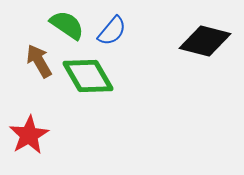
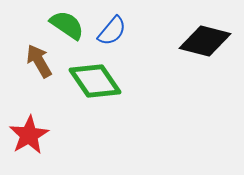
green diamond: moved 7 px right, 5 px down; rotated 4 degrees counterclockwise
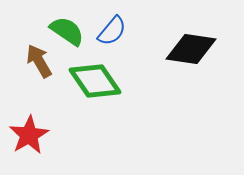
green semicircle: moved 6 px down
black diamond: moved 14 px left, 8 px down; rotated 6 degrees counterclockwise
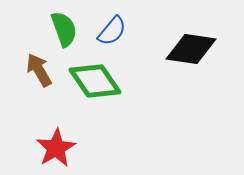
green semicircle: moved 3 px left, 2 px up; rotated 36 degrees clockwise
brown arrow: moved 9 px down
red star: moved 27 px right, 13 px down
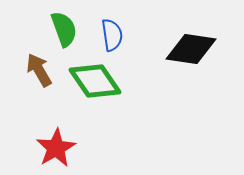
blue semicircle: moved 4 px down; rotated 48 degrees counterclockwise
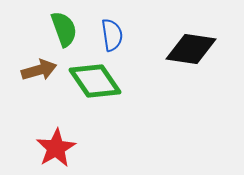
brown arrow: rotated 104 degrees clockwise
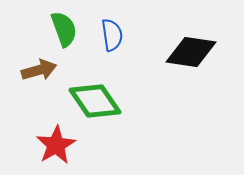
black diamond: moved 3 px down
green diamond: moved 20 px down
red star: moved 3 px up
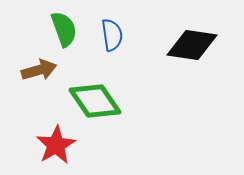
black diamond: moved 1 px right, 7 px up
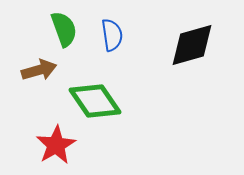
black diamond: rotated 24 degrees counterclockwise
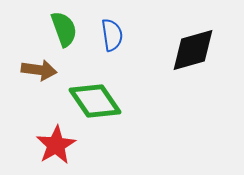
black diamond: moved 1 px right, 5 px down
brown arrow: rotated 24 degrees clockwise
